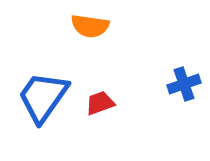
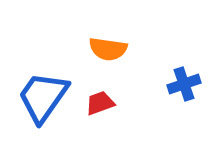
orange semicircle: moved 18 px right, 23 px down
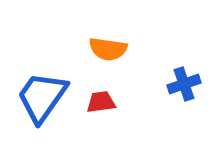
blue trapezoid: moved 1 px left
red trapezoid: moved 1 px right, 1 px up; rotated 12 degrees clockwise
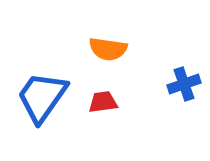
red trapezoid: moved 2 px right
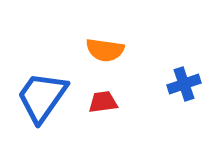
orange semicircle: moved 3 px left, 1 px down
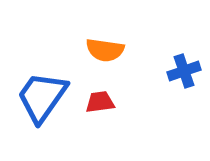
blue cross: moved 13 px up
red trapezoid: moved 3 px left
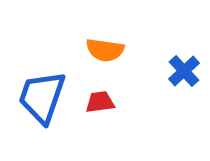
blue cross: rotated 24 degrees counterclockwise
blue trapezoid: rotated 16 degrees counterclockwise
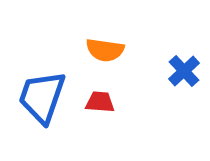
red trapezoid: rotated 12 degrees clockwise
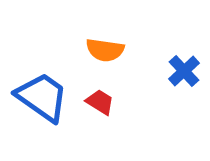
blue trapezoid: rotated 106 degrees clockwise
red trapezoid: rotated 28 degrees clockwise
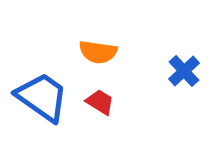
orange semicircle: moved 7 px left, 2 px down
